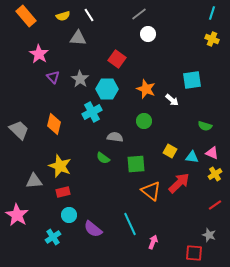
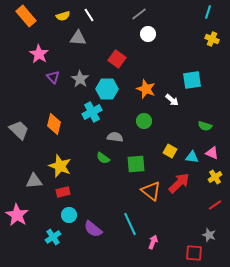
cyan line at (212, 13): moved 4 px left, 1 px up
yellow cross at (215, 174): moved 3 px down
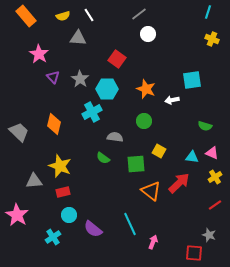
white arrow at (172, 100): rotated 128 degrees clockwise
gray trapezoid at (19, 130): moved 2 px down
yellow square at (170, 151): moved 11 px left
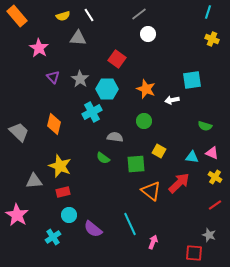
orange rectangle at (26, 16): moved 9 px left
pink star at (39, 54): moved 6 px up
yellow cross at (215, 177): rotated 24 degrees counterclockwise
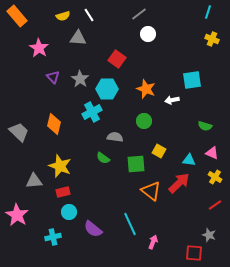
cyan triangle at (192, 157): moved 3 px left, 3 px down
cyan circle at (69, 215): moved 3 px up
cyan cross at (53, 237): rotated 21 degrees clockwise
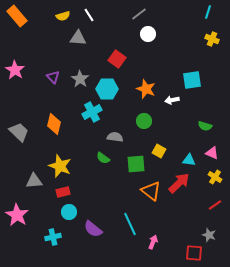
pink star at (39, 48): moved 24 px left, 22 px down
